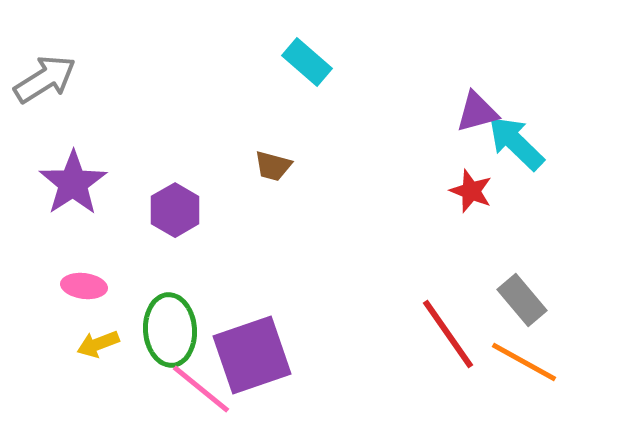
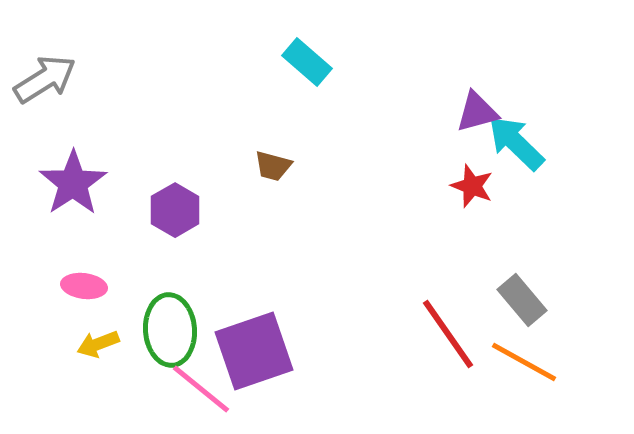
red star: moved 1 px right, 5 px up
purple square: moved 2 px right, 4 px up
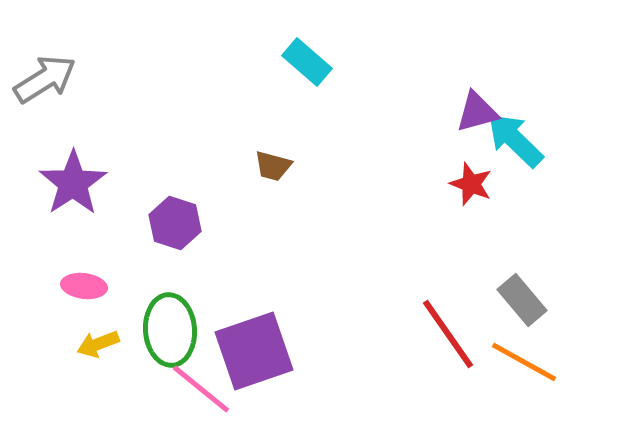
cyan arrow: moved 1 px left, 3 px up
red star: moved 1 px left, 2 px up
purple hexagon: moved 13 px down; rotated 12 degrees counterclockwise
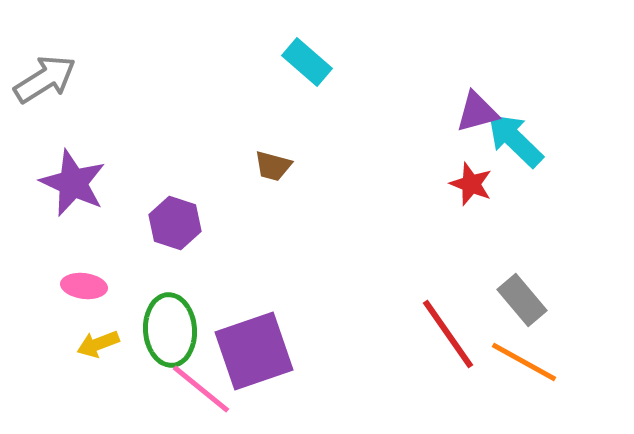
purple star: rotated 14 degrees counterclockwise
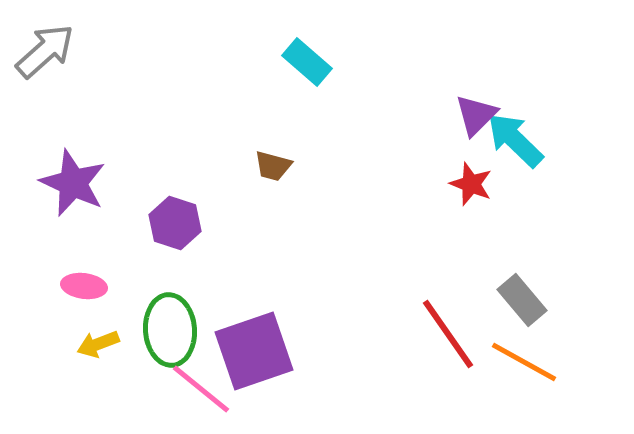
gray arrow: moved 28 px up; rotated 10 degrees counterclockwise
purple triangle: moved 1 px left, 3 px down; rotated 30 degrees counterclockwise
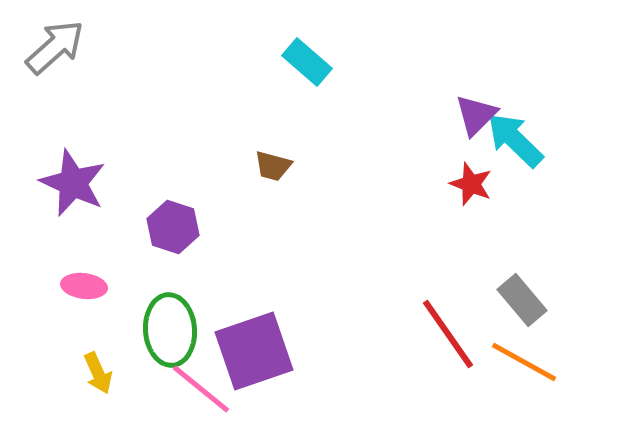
gray arrow: moved 10 px right, 4 px up
purple hexagon: moved 2 px left, 4 px down
yellow arrow: moved 29 px down; rotated 93 degrees counterclockwise
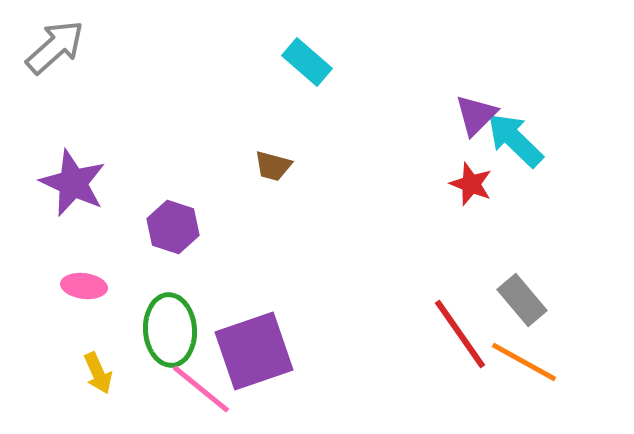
red line: moved 12 px right
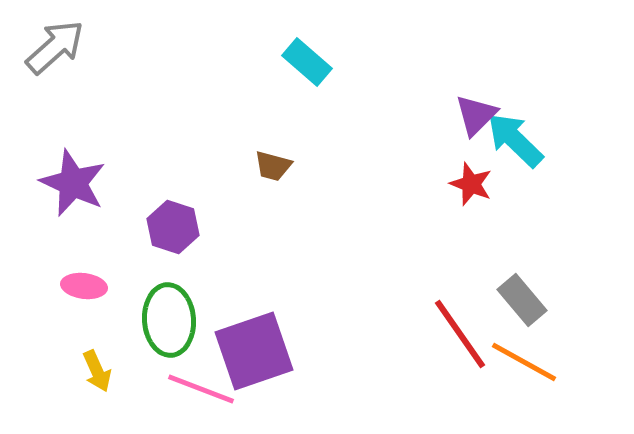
green ellipse: moved 1 px left, 10 px up
yellow arrow: moved 1 px left, 2 px up
pink line: rotated 18 degrees counterclockwise
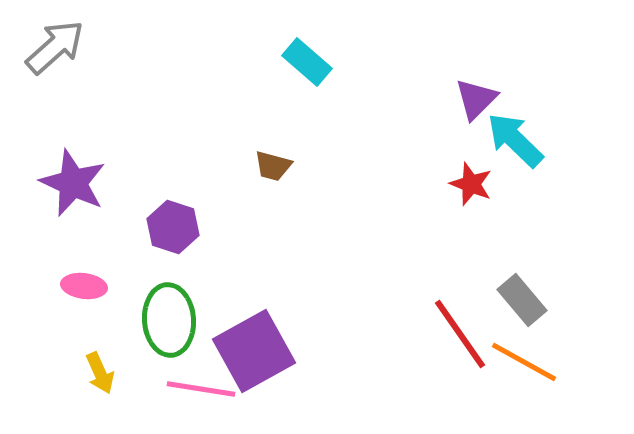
purple triangle: moved 16 px up
purple square: rotated 10 degrees counterclockwise
yellow arrow: moved 3 px right, 2 px down
pink line: rotated 12 degrees counterclockwise
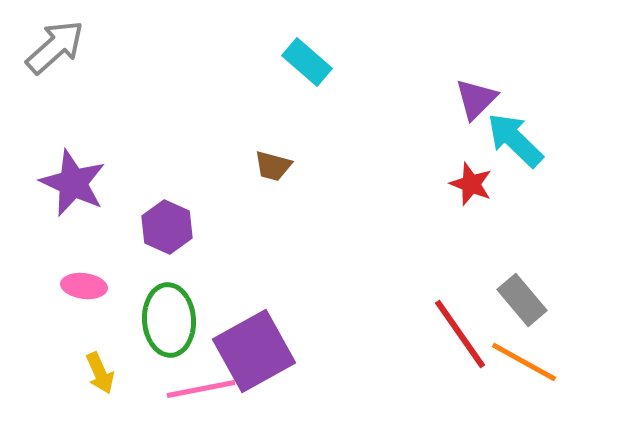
purple hexagon: moved 6 px left; rotated 6 degrees clockwise
pink line: rotated 20 degrees counterclockwise
